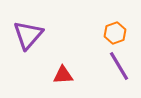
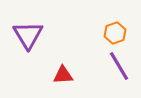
purple triangle: rotated 12 degrees counterclockwise
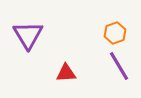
red triangle: moved 3 px right, 2 px up
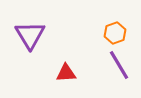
purple triangle: moved 2 px right
purple line: moved 1 px up
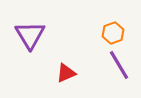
orange hexagon: moved 2 px left
red triangle: rotated 20 degrees counterclockwise
